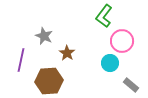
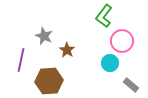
brown star: moved 3 px up
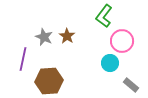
gray star: moved 1 px down
brown star: moved 14 px up
purple line: moved 2 px right, 1 px up
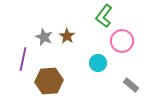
cyan circle: moved 12 px left
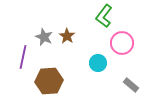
pink circle: moved 2 px down
purple line: moved 2 px up
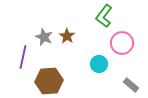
cyan circle: moved 1 px right, 1 px down
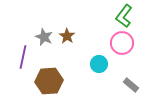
green L-shape: moved 20 px right
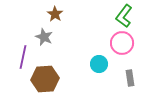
brown star: moved 12 px left, 22 px up
brown hexagon: moved 4 px left, 2 px up
gray rectangle: moved 1 px left, 7 px up; rotated 42 degrees clockwise
